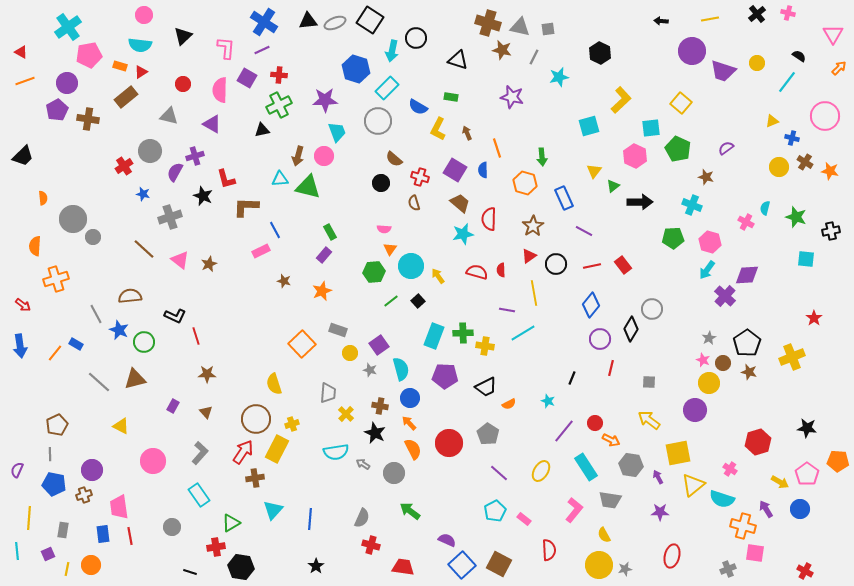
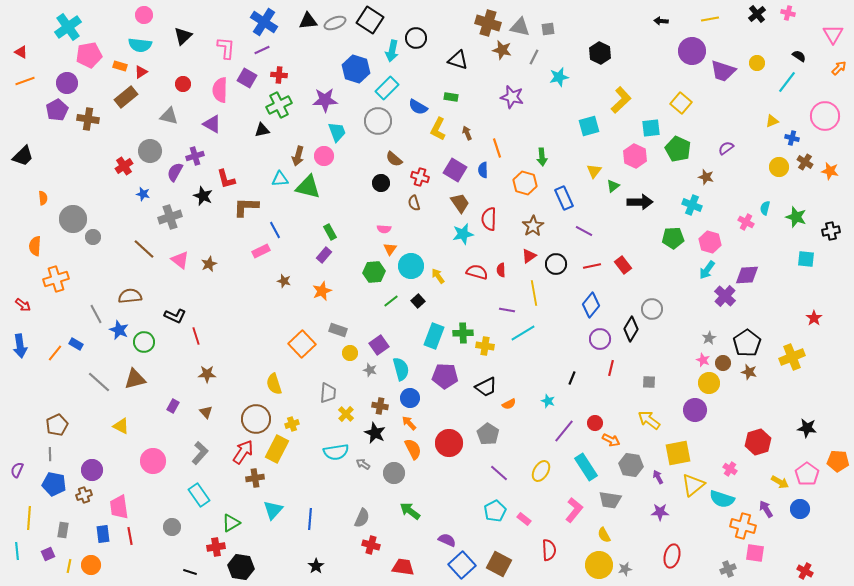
brown trapezoid at (460, 203): rotated 15 degrees clockwise
yellow line at (67, 569): moved 2 px right, 3 px up
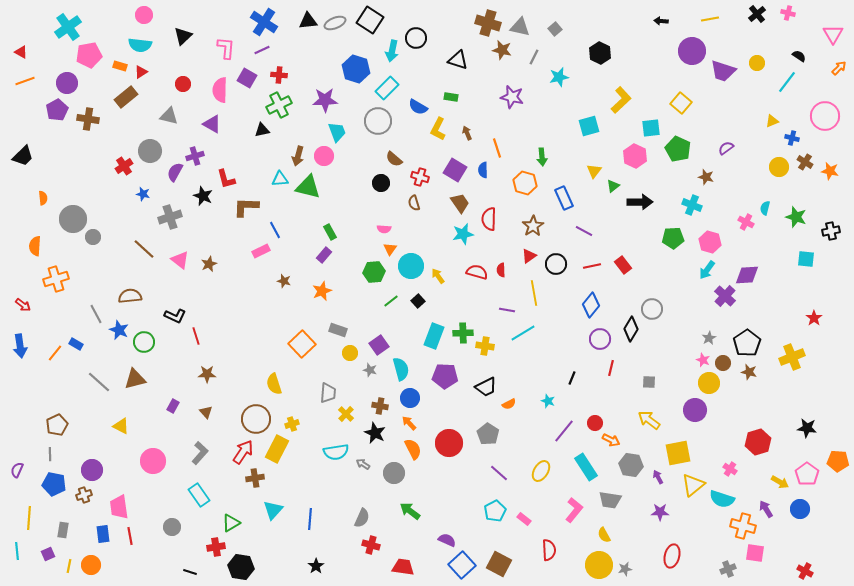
gray square at (548, 29): moved 7 px right; rotated 32 degrees counterclockwise
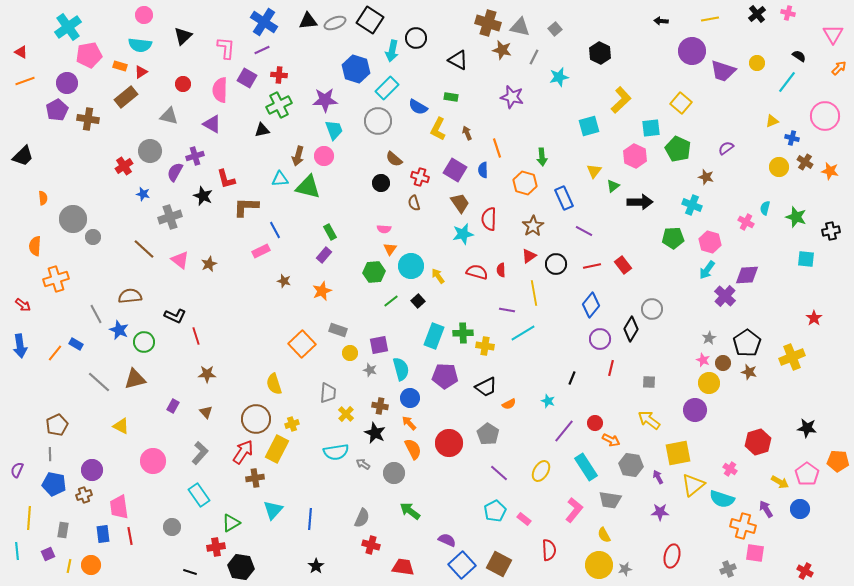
black triangle at (458, 60): rotated 10 degrees clockwise
cyan trapezoid at (337, 132): moved 3 px left, 2 px up
purple square at (379, 345): rotated 24 degrees clockwise
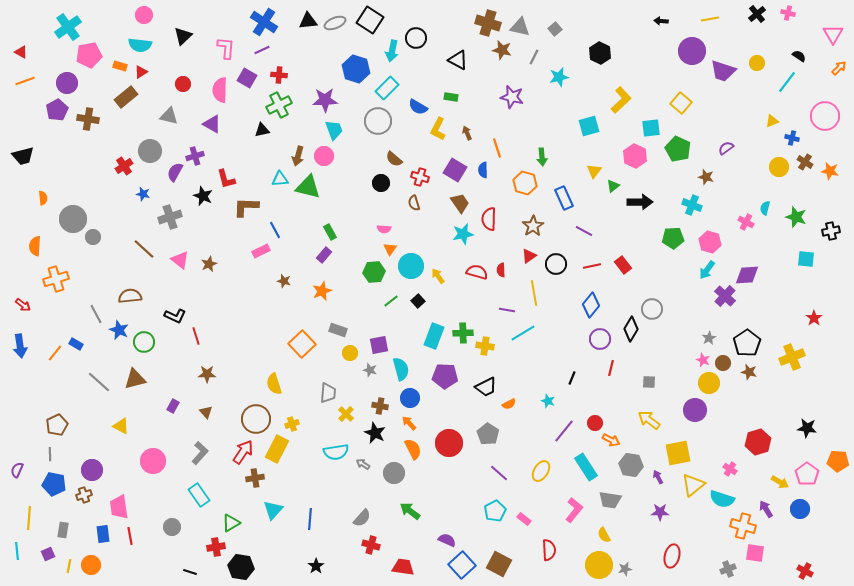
black trapezoid at (23, 156): rotated 30 degrees clockwise
gray semicircle at (362, 518): rotated 18 degrees clockwise
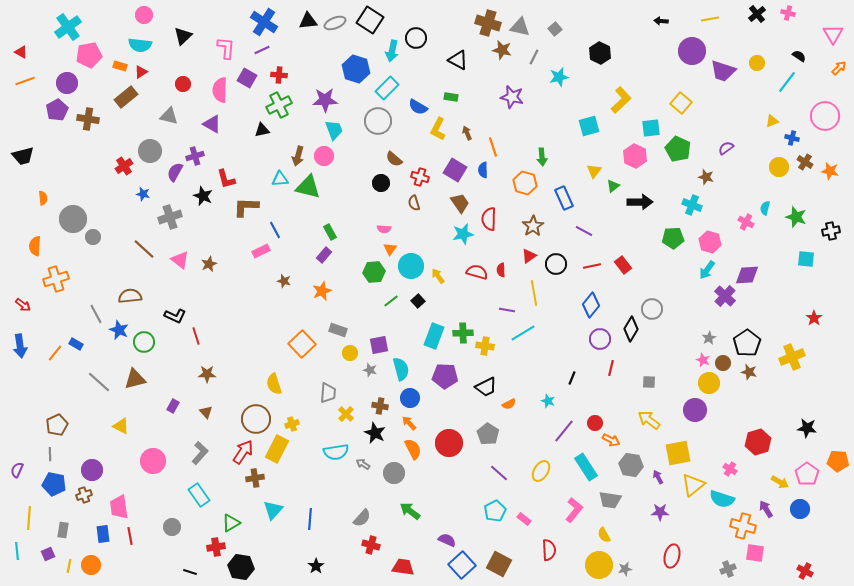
orange line at (497, 148): moved 4 px left, 1 px up
